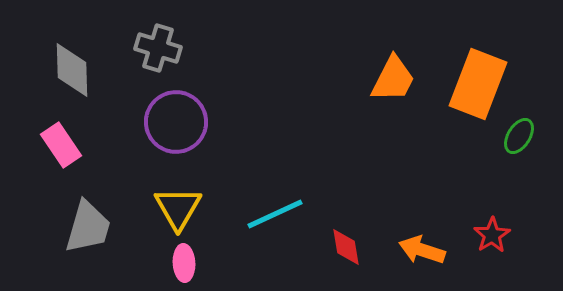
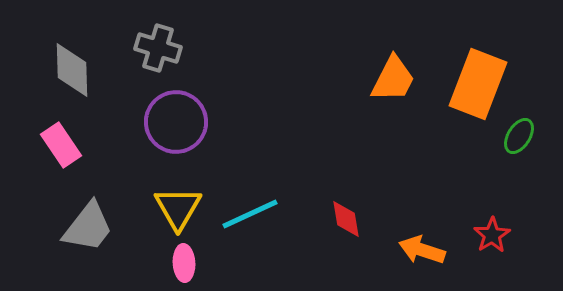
cyan line: moved 25 px left
gray trapezoid: rotated 22 degrees clockwise
red diamond: moved 28 px up
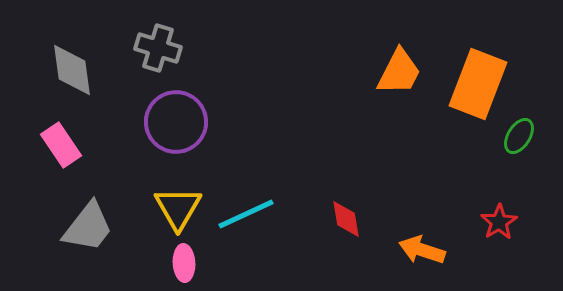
gray diamond: rotated 6 degrees counterclockwise
orange trapezoid: moved 6 px right, 7 px up
cyan line: moved 4 px left
red star: moved 7 px right, 13 px up
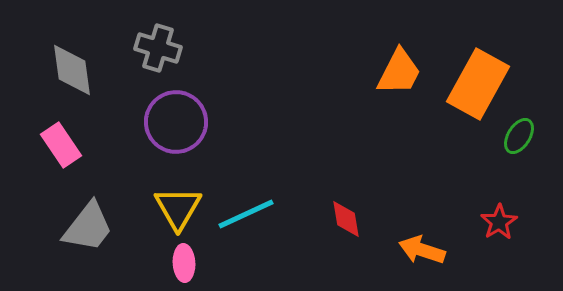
orange rectangle: rotated 8 degrees clockwise
